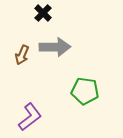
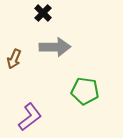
brown arrow: moved 8 px left, 4 px down
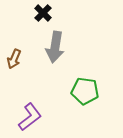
gray arrow: rotated 100 degrees clockwise
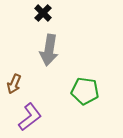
gray arrow: moved 6 px left, 3 px down
brown arrow: moved 25 px down
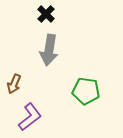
black cross: moved 3 px right, 1 px down
green pentagon: moved 1 px right
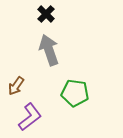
gray arrow: rotated 152 degrees clockwise
brown arrow: moved 2 px right, 2 px down; rotated 12 degrees clockwise
green pentagon: moved 11 px left, 2 px down
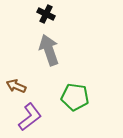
black cross: rotated 18 degrees counterclockwise
brown arrow: rotated 78 degrees clockwise
green pentagon: moved 4 px down
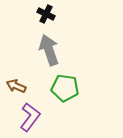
green pentagon: moved 10 px left, 9 px up
purple L-shape: rotated 16 degrees counterclockwise
